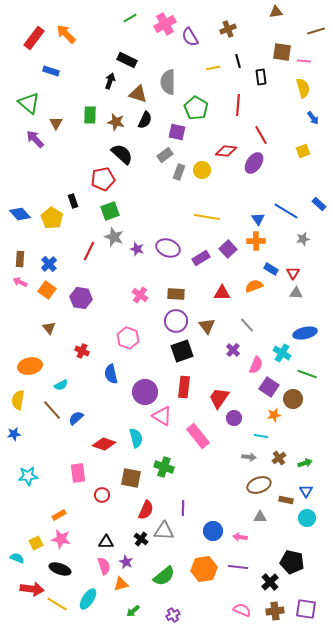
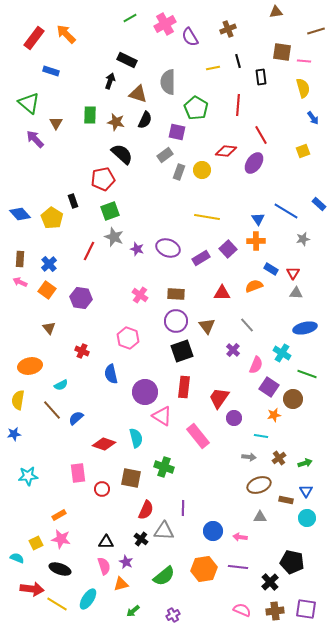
blue ellipse at (305, 333): moved 5 px up
red circle at (102, 495): moved 6 px up
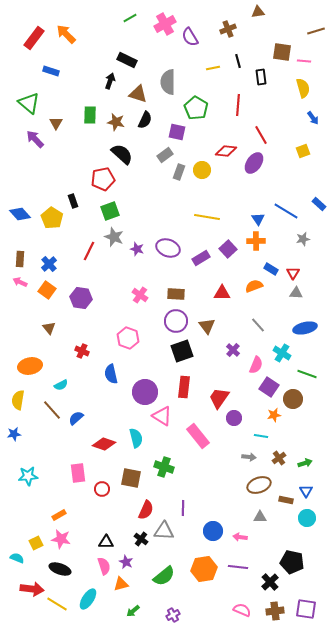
brown triangle at (276, 12): moved 18 px left
gray line at (247, 325): moved 11 px right
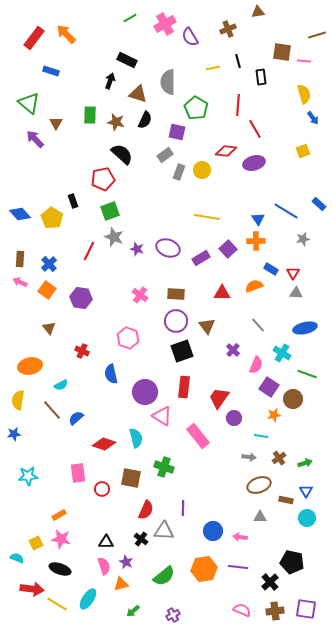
brown line at (316, 31): moved 1 px right, 4 px down
yellow semicircle at (303, 88): moved 1 px right, 6 px down
red line at (261, 135): moved 6 px left, 6 px up
purple ellipse at (254, 163): rotated 40 degrees clockwise
